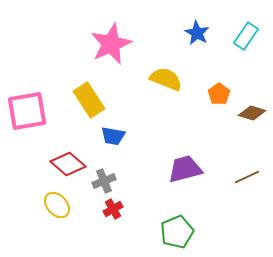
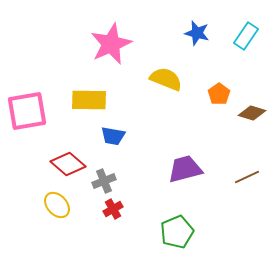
blue star: rotated 15 degrees counterclockwise
yellow rectangle: rotated 56 degrees counterclockwise
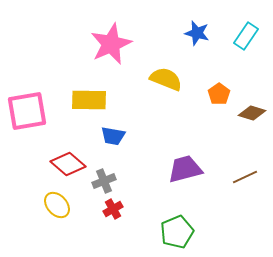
brown line: moved 2 px left
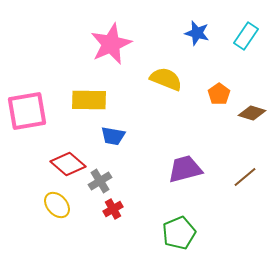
brown line: rotated 15 degrees counterclockwise
gray cross: moved 4 px left; rotated 10 degrees counterclockwise
green pentagon: moved 2 px right, 1 px down
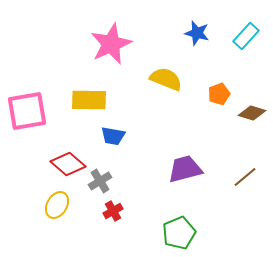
cyan rectangle: rotated 8 degrees clockwise
orange pentagon: rotated 15 degrees clockwise
yellow ellipse: rotated 72 degrees clockwise
red cross: moved 2 px down
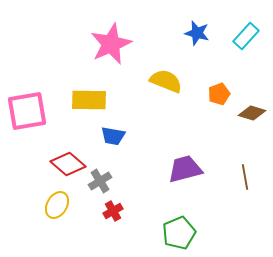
yellow semicircle: moved 2 px down
brown line: rotated 60 degrees counterclockwise
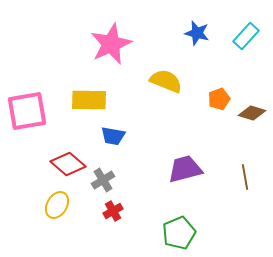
orange pentagon: moved 5 px down
gray cross: moved 3 px right, 1 px up
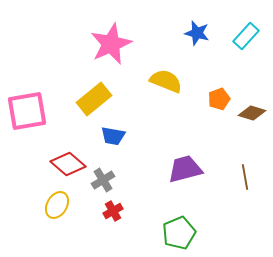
yellow rectangle: moved 5 px right, 1 px up; rotated 40 degrees counterclockwise
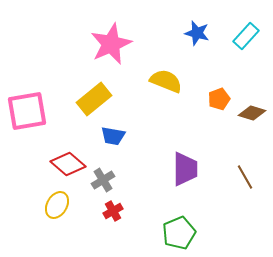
purple trapezoid: rotated 105 degrees clockwise
brown line: rotated 20 degrees counterclockwise
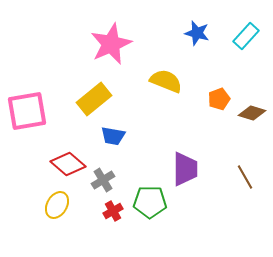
green pentagon: moved 29 px left, 31 px up; rotated 24 degrees clockwise
